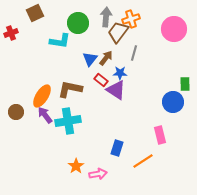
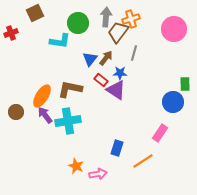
pink rectangle: moved 2 px up; rotated 48 degrees clockwise
orange star: rotated 14 degrees counterclockwise
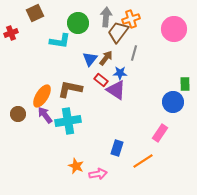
brown circle: moved 2 px right, 2 px down
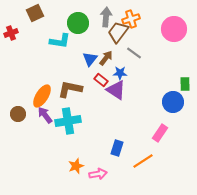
gray line: rotated 70 degrees counterclockwise
orange star: rotated 28 degrees clockwise
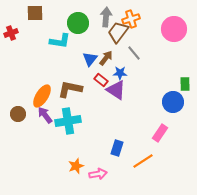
brown square: rotated 24 degrees clockwise
gray line: rotated 14 degrees clockwise
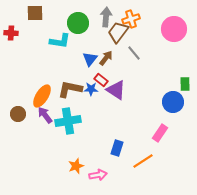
red cross: rotated 24 degrees clockwise
blue star: moved 29 px left, 16 px down
pink arrow: moved 1 px down
